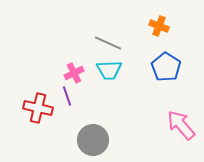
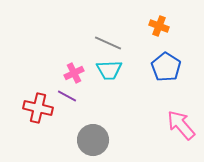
purple line: rotated 42 degrees counterclockwise
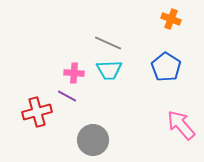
orange cross: moved 12 px right, 7 px up
pink cross: rotated 30 degrees clockwise
red cross: moved 1 px left, 4 px down; rotated 28 degrees counterclockwise
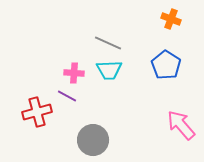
blue pentagon: moved 2 px up
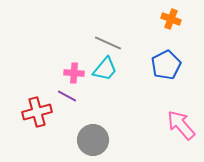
blue pentagon: rotated 12 degrees clockwise
cyan trapezoid: moved 4 px left, 1 px up; rotated 48 degrees counterclockwise
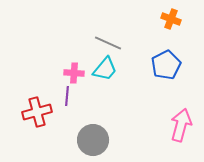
purple line: rotated 66 degrees clockwise
pink arrow: rotated 56 degrees clockwise
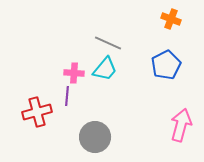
gray circle: moved 2 px right, 3 px up
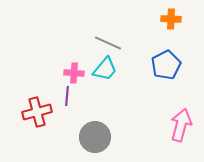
orange cross: rotated 18 degrees counterclockwise
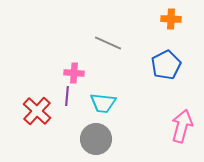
cyan trapezoid: moved 2 px left, 34 px down; rotated 56 degrees clockwise
red cross: moved 1 px up; rotated 32 degrees counterclockwise
pink arrow: moved 1 px right, 1 px down
gray circle: moved 1 px right, 2 px down
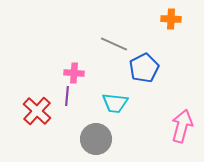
gray line: moved 6 px right, 1 px down
blue pentagon: moved 22 px left, 3 px down
cyan trapezoid: moved 12 px right
